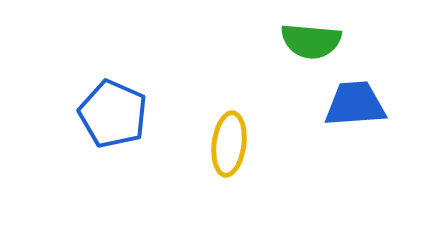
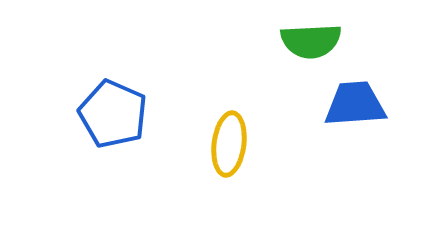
green semicircle: rotated 8 degrees counterclockwise
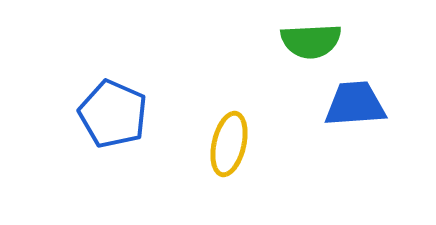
yellow ellipse: rotated 6 degrees clockwise
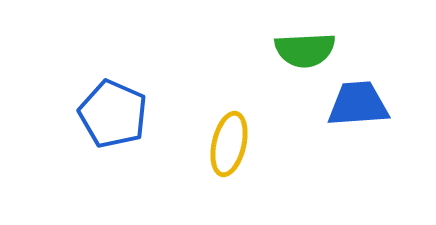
green semicircle: moved 6 px left, 9 px down
blue trapezoid: moved 3 px right
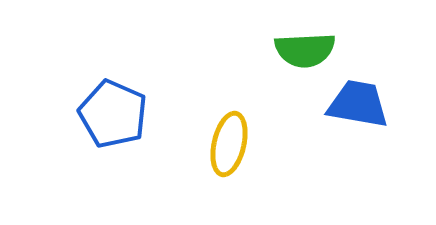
blue trapezoid: rotated 14 degrees clockwise
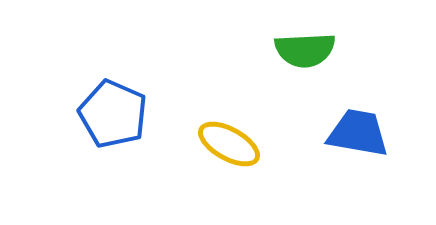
blue trapezoid: moved 29 px down
yellow ellipse: rotated 74 degrees counterclockwise
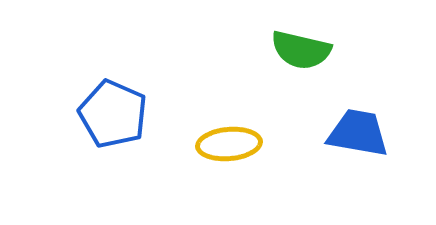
green semicircle: moved 4 px left; rotated 16 degrees clockwise
yellow ellipse: rotated 34 degrees counterclockwise
